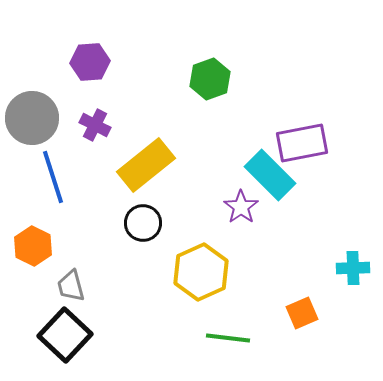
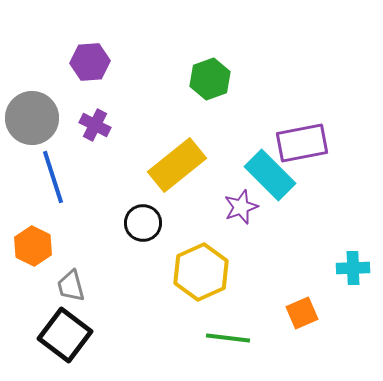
yellow rectangle: moved 31 px right
purple star: rotated 16 degrees clockwise
black square: rotated 6 degrees counterclockwise
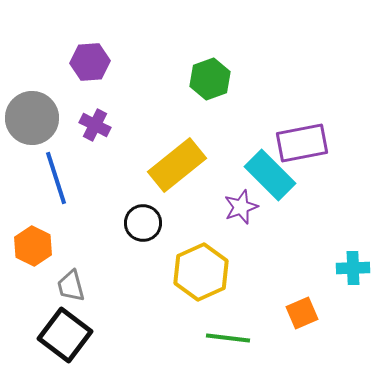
blue line: moved 3 px right, 1 px down
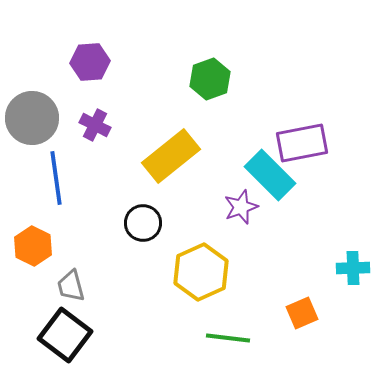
yellow rectangle: moved 6 px left, 9 px up
blue line: rotated 10 degrees clockwise
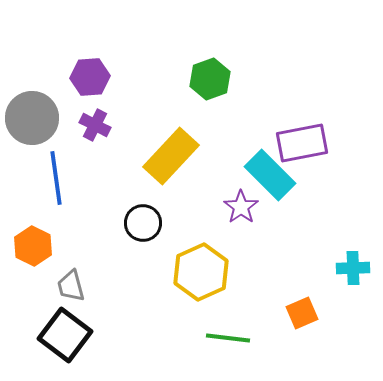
purple hexagon: moved 15 px down
yellow rectangle: rotated 8 degrees counterclockwise
purple star: rotated 16 degrees counterclockwise
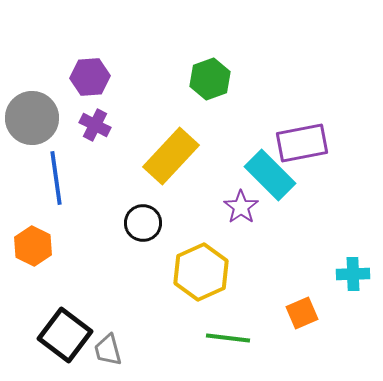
cyan cross: moved 6 px down
gray trapezoid: moved 37 px right, 64 px down
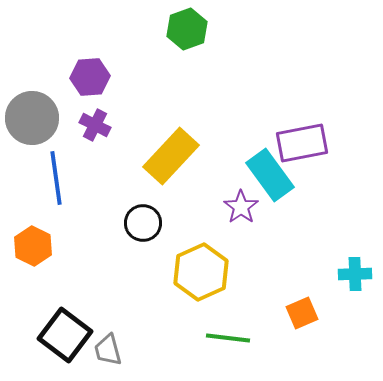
green hexagon: moved 23 px left, 50 px up
cyan rectangle: rotated 9 degrees clockwise
cyan cross: moved 2 px right
